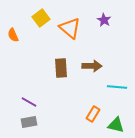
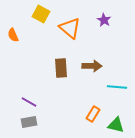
yellow square: moved 4 px up; rotated 24 degrees counterclockwise
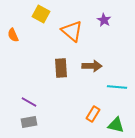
orange triangle: moved 2 px right, 3 px down
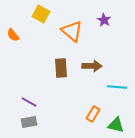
orange semicircle: rotated 16 degrees counterclockwise
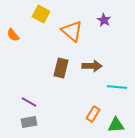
brown rectangle: rotated 18 degrees clockwise
green triangle: rotated 18 degrees counterclockwise
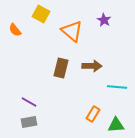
orange semicircle: moved 2 px right, 5 px up
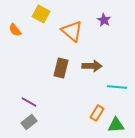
orange rectangle: moved 4 px right, 1 px up
gray rectangle: rotated 28 degrees counterclockwise
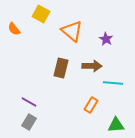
purple star: moved 2 px right, 19 px down
orange semicircle: moved 1 px left, 1 px up
cyan line: moved 4 px left, 4 px up
orange rectangle: moved 6 px left, 8 px up
gray rectangle: rotated 21 degrees counterclockwise
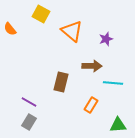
orange semicircle: moved 4 px left
purple star: rotated 24 degrees clockwise
brown rectangle: moved 14 px down
green triangle: moved 2 px right
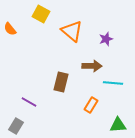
gray rectangle: moved 13 px left, 4 px down
